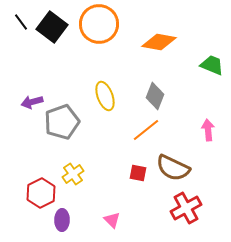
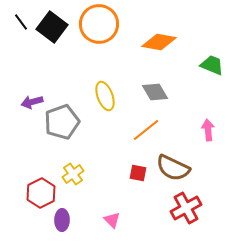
gray diamond: moved 4 px up; rotated 52 degrees counterclockwise
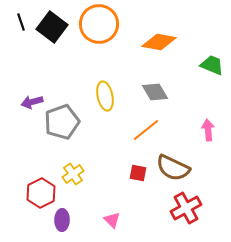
black line: rotated 18 degrees clockwise
yellow ellipse: rotated 8 degrees clockwise
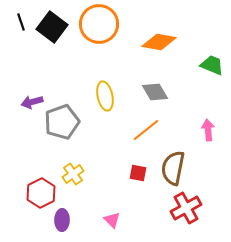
brown semicircle: rotated 76 degrees clockwise
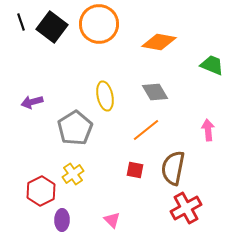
gray pentagon: moved 13 px right, 6 px down; rotated 12 degrees counterclockwise
red square: moved 3 px left, 3 px up
red hexagon: moved 2 px up
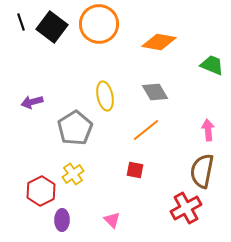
brown semicircle: moved 29 px right, 3 px down
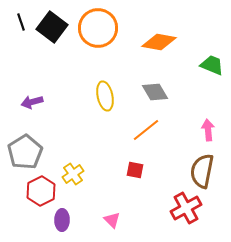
orange circle: moved 1 px left, 4 px down
gray pentagon: moved 50 px left, 24 px down
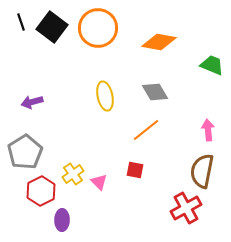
pink triangle: moved 13 px left, 38 px up
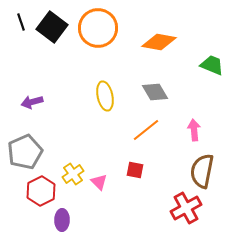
pink arrow: moved 14 px left
gray pentagon: rotated 8 degrees clockwise
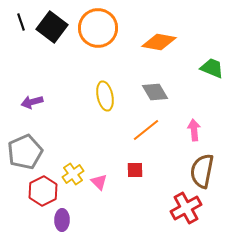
green trapezoid: moved 3 px down
red square: rotated 12 degrees counterclockwise
red hexagon: moved 2 px right
